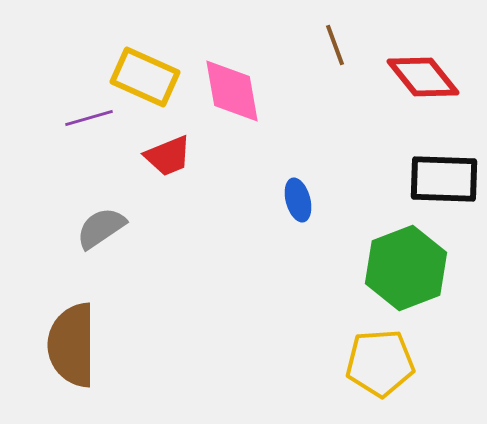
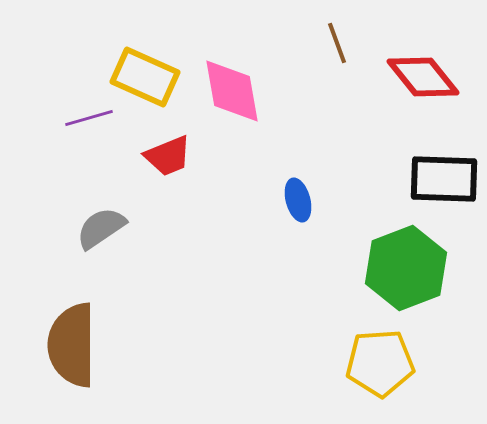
brown line: moved 2 px right, 2 px up
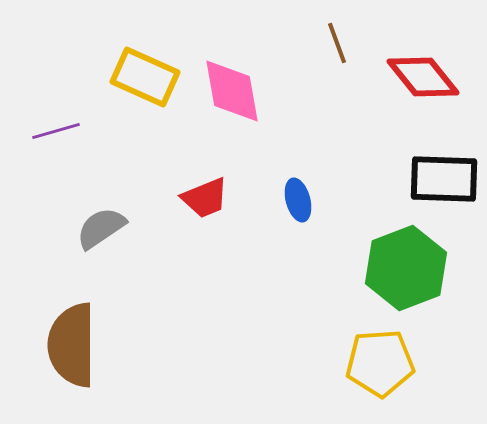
purple line: moved 33 px left, 13 px down
red trapezoid: moved 37 px right, 42 px down
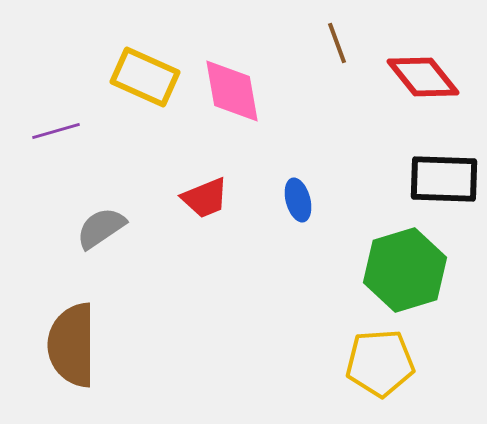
green hexagon: moved 1 px left, 2 px down; rotated 4 degrees clockwise
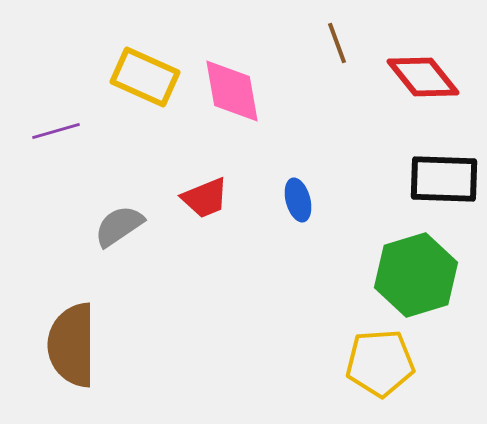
gray semicircle: moved 18 px right, 2 px up
green hexagon: moved 11 px right, 5 px down
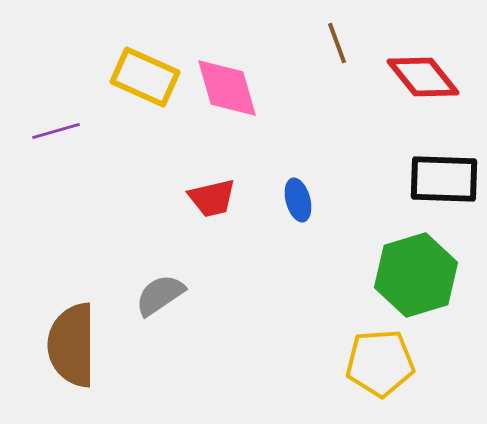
pink diamond: moved 5 px left, 3 px up; rotated 6 degrees counterclockwise
red trapezoid: moved 7 px right; rotated 9 degrees clockwise
gray semicircle: moved 41 px right, 69 px down
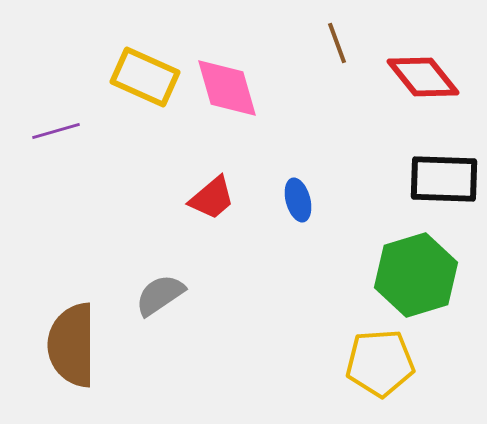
red trapezoid: rotated 27 degrees counterclockwise
